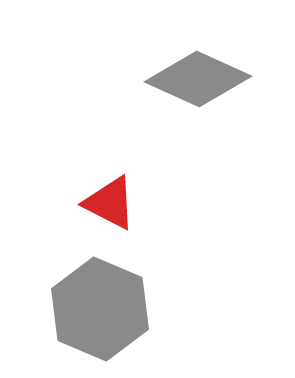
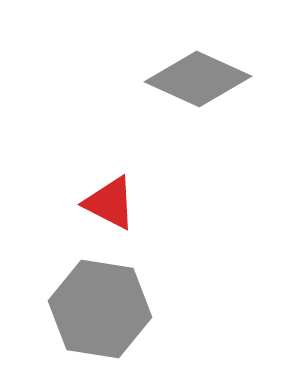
gray hexagon: rotated 14 degrees counterclockwise
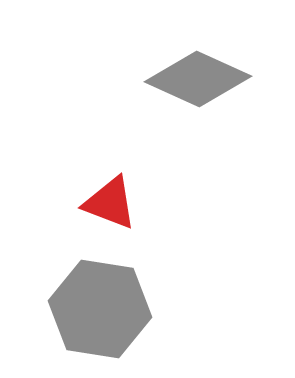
red triangle: rotated 6 degrees counterclockwise
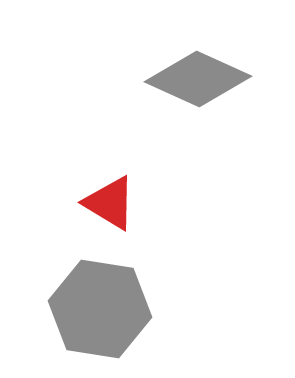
red triangle: rotated 10 degrees clockwise
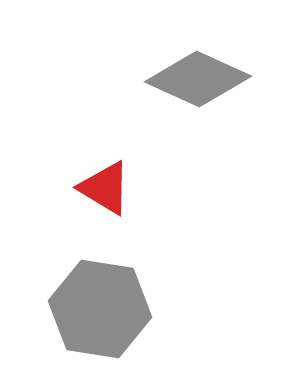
red triangle: moved 5 px left, 15 px up
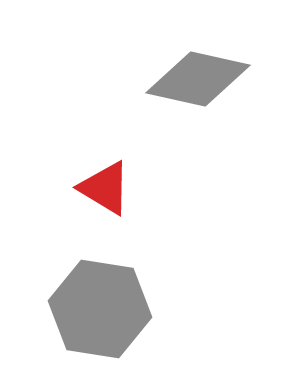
gray diamond: rotated 12 degrees counterclockwise
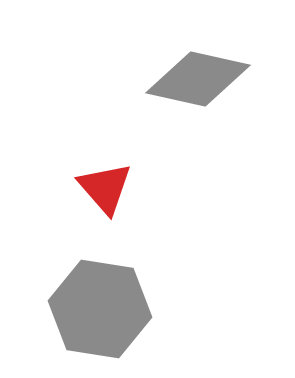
red triangle: rotated 18 degrees clockwise
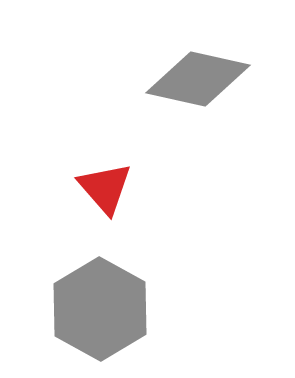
gray hexagon: rotated 20 degrees clockwise
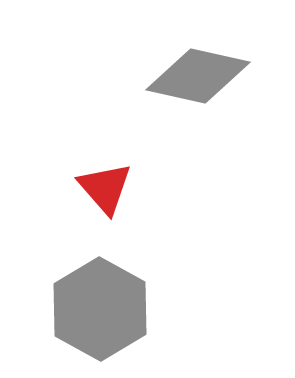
gray diamond: moved 3 px up
